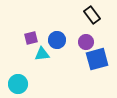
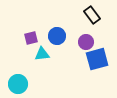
blue circle: moved 4 px up
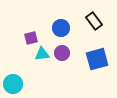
black rectangle: moved 2 px right, 6 px down
blue circle: moved 4 px right, 8 px up
purple circle: moved 24 px left, 11 px down
cyan circle: moved 5 px left
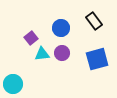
purple square: rotated 24 degrees counterclockwise
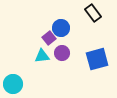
black rectangle: moved 1 px left, 8 px up
purple square: moved 18 px right
cyan triangle: moved 2 px down
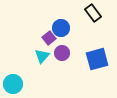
cyan triangle: rotated 42 degrees counterclockwise
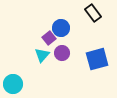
cyan triangle: moved 1 px up
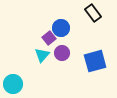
blue square: moved 2 px left, 2 px down
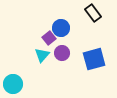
blue square: moved 1 px left, 2 px up
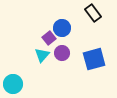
blue circle: moved 1 px right
